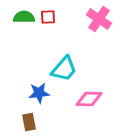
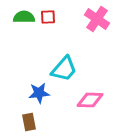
pink cross: moved 2 px left
pink diamond: moved 1 px right, 1 px down
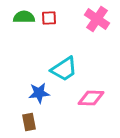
red square: moved 1 px right, 1 px down
cyan trapezoid: rotated 16 degrees clockwise
pink diamond: moved 1 px right, 2 px up
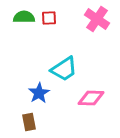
blue star: rotated 25 degrees counterclockwise
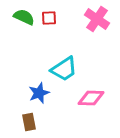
green semicircle: rotated 25 degrees clockwise
blue star: rotated 10 degrees clockwise
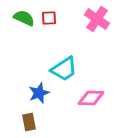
green semicircle: moved 1 px down
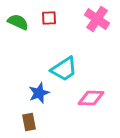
green semicircle: moved 6 px left, 4 px down
